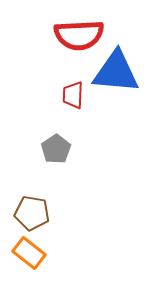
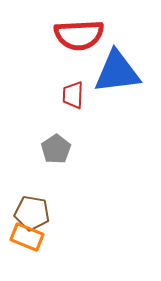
blue triangle: moved 1 px right; rotated 12 degrees counterclockwise
orange rectangle: moved 2 px left, 16 px up; rotated 16 degrees counterclockwise
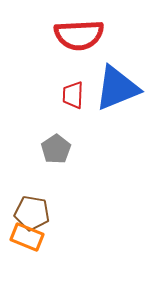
blue triangle: moved 16 px down; rotated 15 degrees counterclockwise
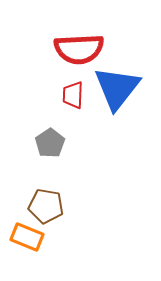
red semicircle: moved 14 px down
blue triangle: rotated 30 degrees counterclockwise
gray pentagon: moved 6 px left, 6 px up
brown pentagon: moved 14 px right, 7 px up
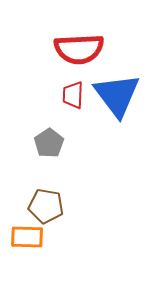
blue triangle: moved 7 px down; rotated 15 degrees counterclockwise
gray pentagon: moved 1 px left
orange rectangle: rotated 20 degrees counterclockwise
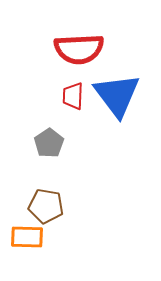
red trapezoid: moved 1 px down
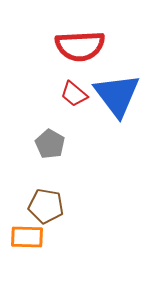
red semicircle: moved 1 px right, 3 px up
red trapezoid: moved 1 px right, 2 px up; rotated 52 degrees counterclockwise
gray pentagon: moved 1 px right, 1 px down; rotated 8 degrees counterclockwise
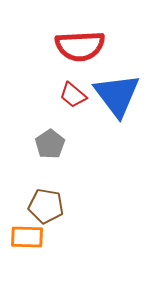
red trapezoid: moved 1 px left, 1 px down
gray pentagon: rotated 8 degrees clockwise
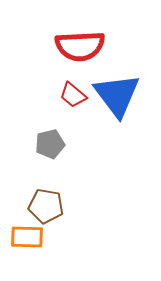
gray pentagon: rotated 20 degrees clockwise
